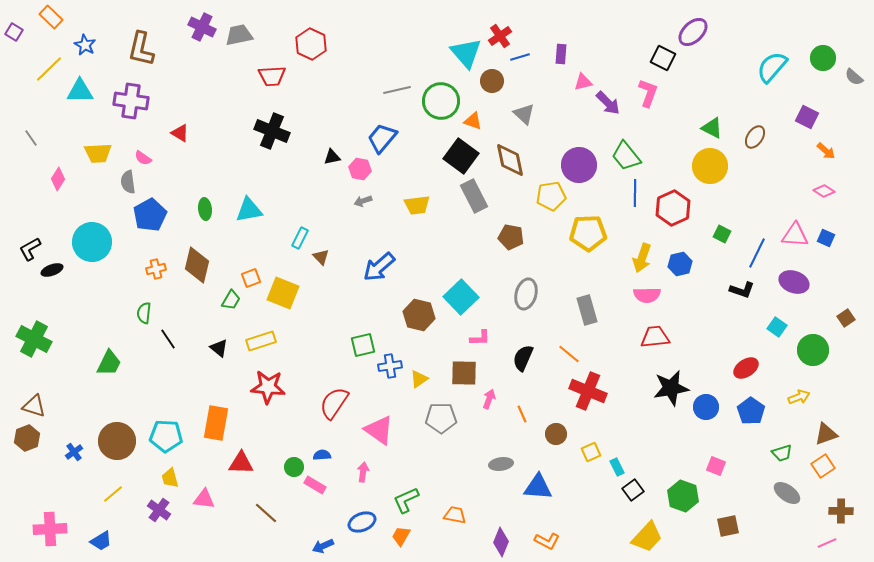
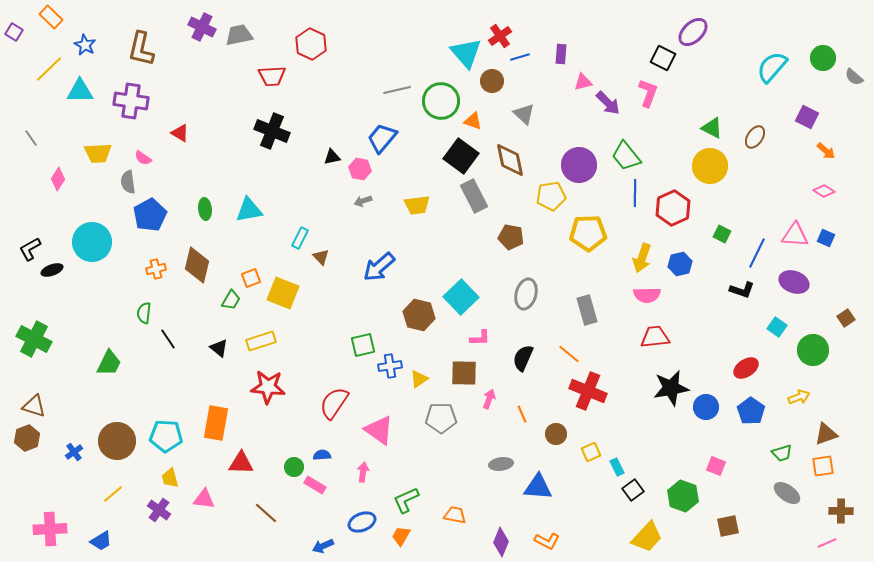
orange square at (823, 466): rotated 25 degrees clockwise
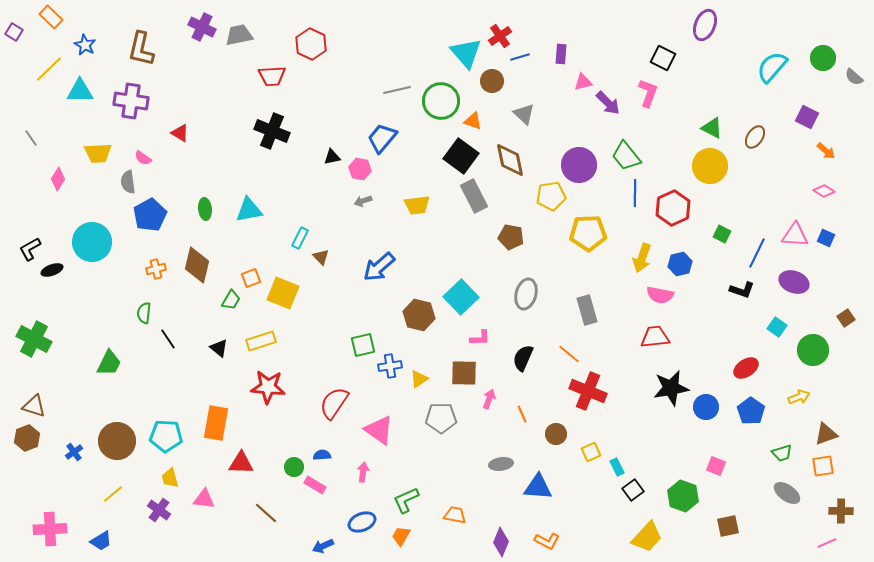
purple ellipse at (693, 32): moved 12 px right, 7 px up; rotated 24 degrees counterclockwise
pink semicircle at (647, 295): moved 13 px right; rotated 12 degrees clockwise
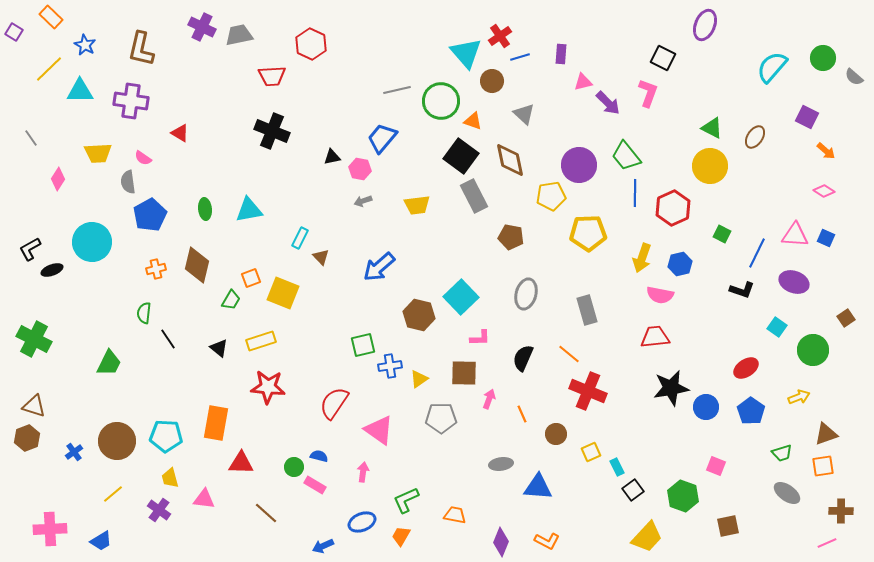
blue semicircle at (322, 455): moved 3 px left, 1 px down; rotated 18 degrees clockwise
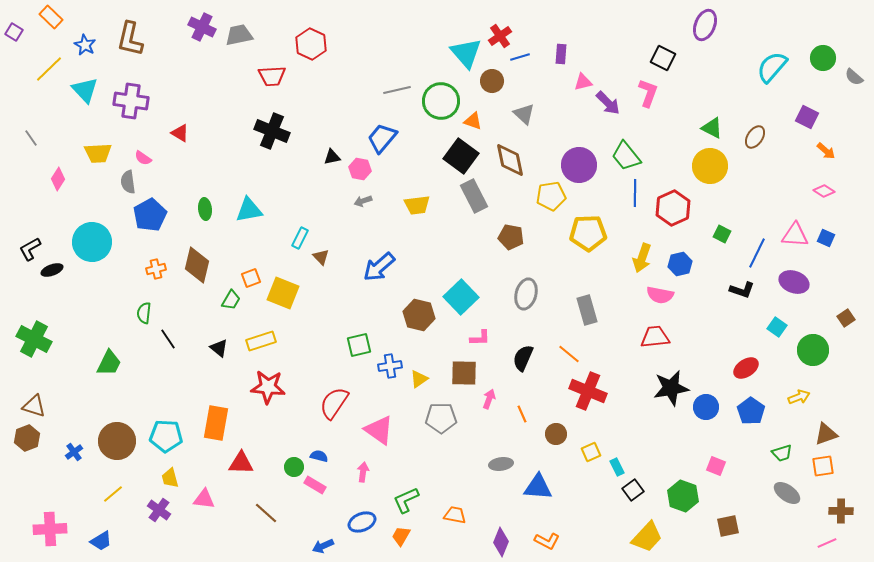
brown L-shape at (141, 49): moved 11 px left, 10 px up
cyan triangle at (80, 91): moved 5 px right, 1 px up; rotated 48 degrees clockwise
green square at (363, 345): moved 4 px left
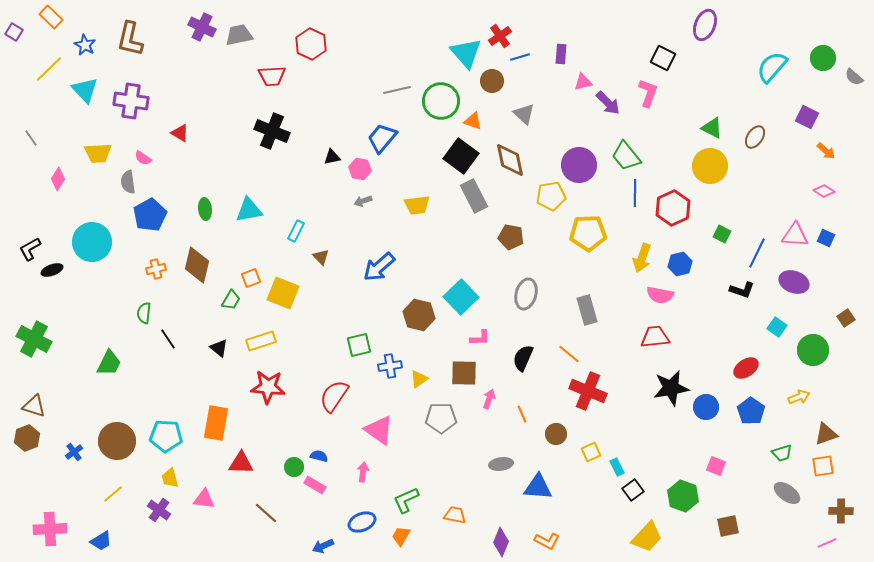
cyan rectangle at (300, 238): moved 4 px left, 7 px up
red semicircle at (334, 403): moved 7 px up
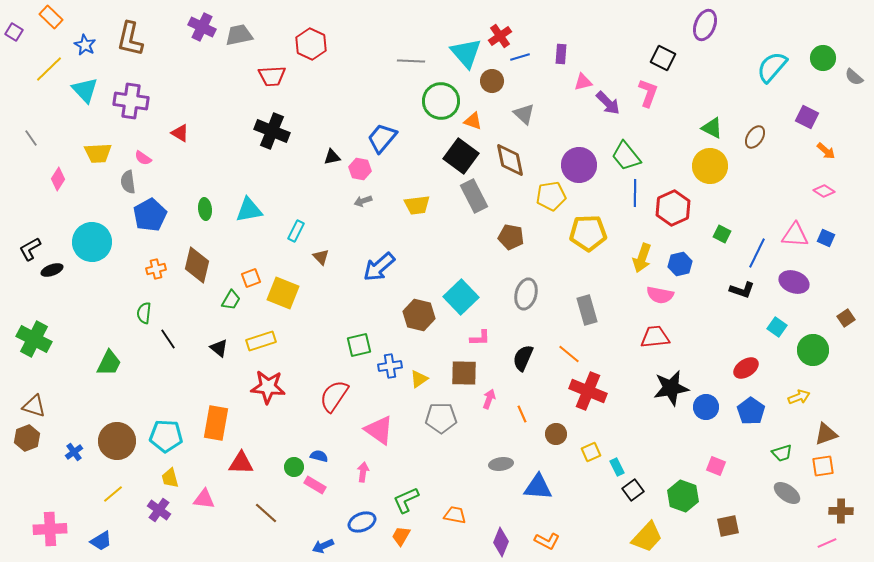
gray line at (397, 90): moved 14 px right, 29 px up; rotated 16 degrees clockwise
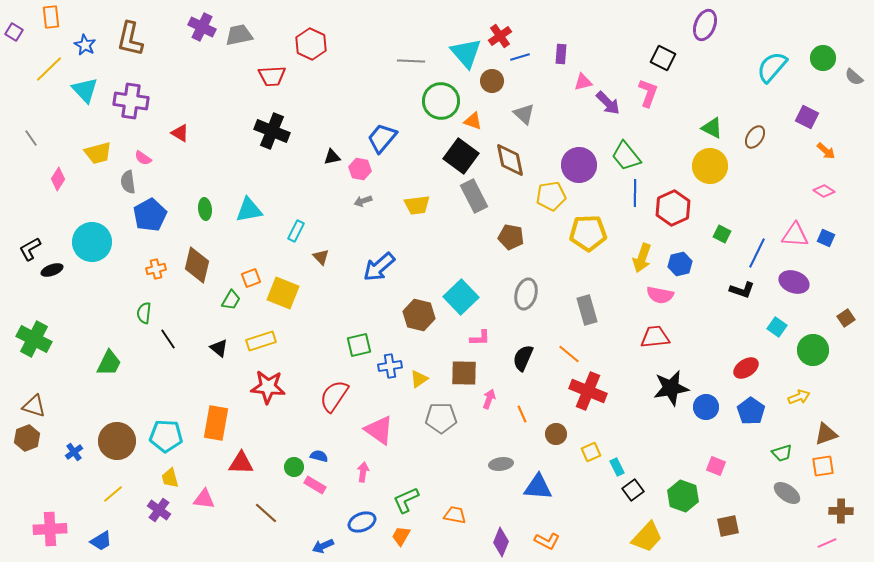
orange rectangle at (51, 17): rotated 40 degrees clockwise
yellow trapezoid at (98, 153): rotated 12 degrees counterclockwise
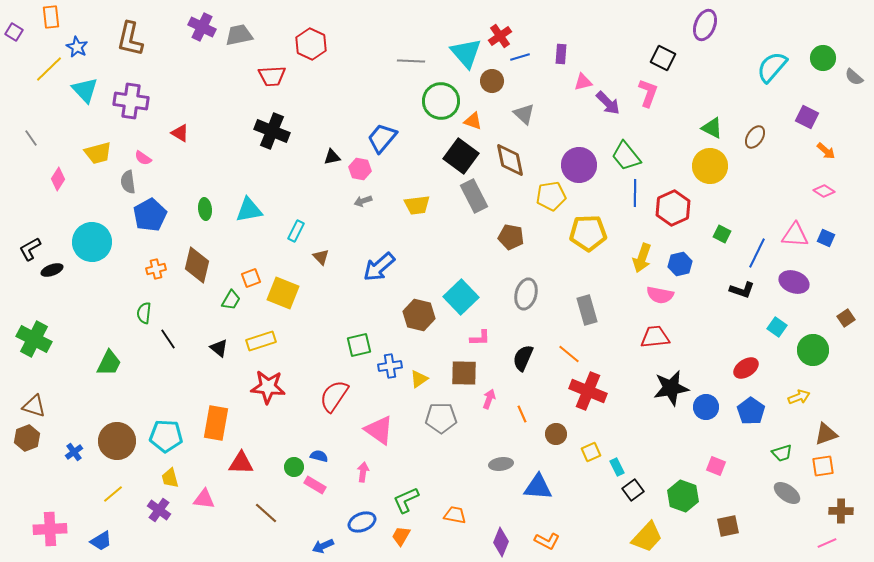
blue star at (85, 45): moved 8 px left, 2 px down
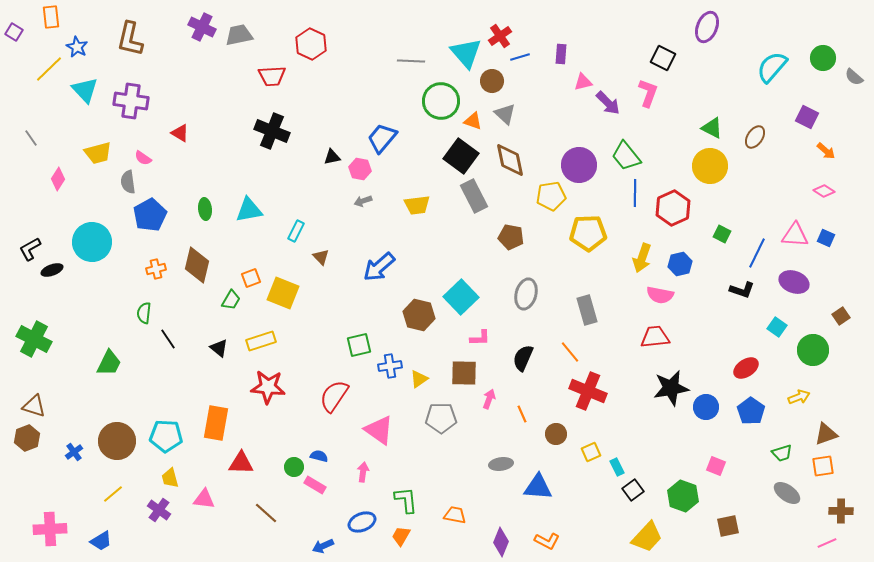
purple ellipse at (705, 25): moved 2 px right, 2 px down
gray triangle at (524, 114): moved 19 px left
brown square at (846, 318): moved 5 px left, 2 px up
orange line at (569, 354): moved 1 px right, 2 px up; rotated 10 degrees clockwise
green L-shape at (406, 500): rotated 108 degrees clockwise
